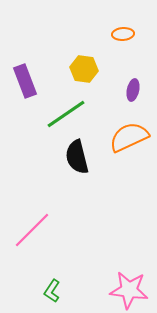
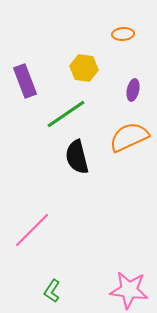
yellow hexagon: moved 1 px up
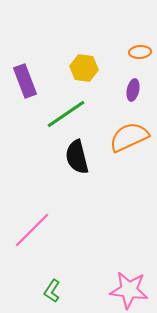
orange ellipse: moved 17 px right, 18 px down
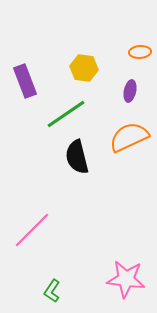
purple ellipse: moved 3 px left, 1 px down
pink star: moved 3 px left, 11 px up
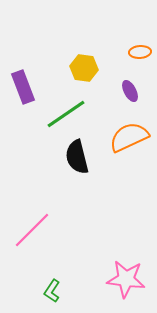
purple rectangle: moved 2 px left, 6 px down
purple ellipse: rotated 40 degrees counterclockwise
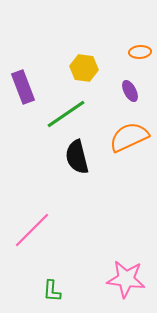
green L-shape: rotated 30 degrees counterclockwise
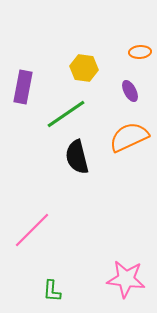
purple rectangle: rotated 32 degrees clockwise
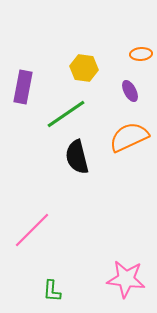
orange ellipse: moved 1 px right, 2 px down
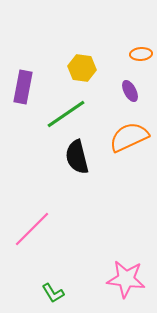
yellow hexagon: moved 2 px left
pink line: moved 1 px up
green L-shape: moved 1 px right, 2 px down; rotated 35 degrees counterclockwise
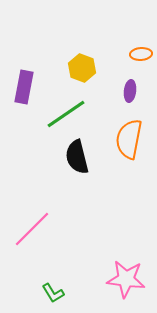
yellow hexagon: rotated 12 degrees clockwise
purple rectangle: moved 1 px right
purple ellipse: rotated 35 degrees clockwise
orange semicircle: moved 2 px down; rotated 54 degrees counterclockwise
